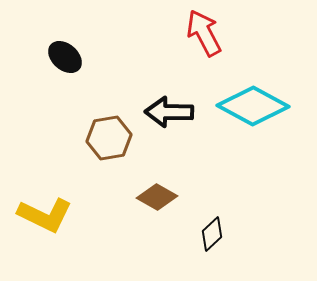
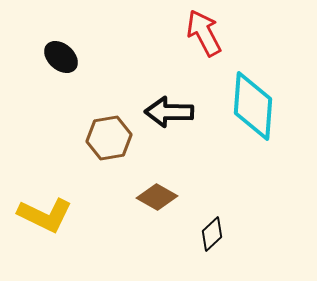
black ellipse: moved 4 px left
cyan diamond: rotated 66 degrees clockwise
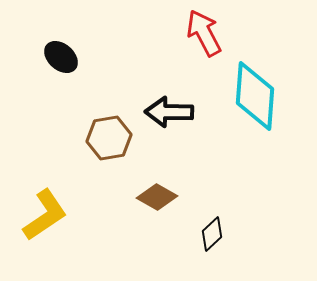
cyan diamond: moved 2 px right, 10 px up
yellow L-shape: rotated 60 degrees counterclockwise
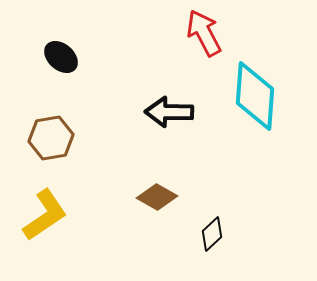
brown hexagon: moved 58 px left
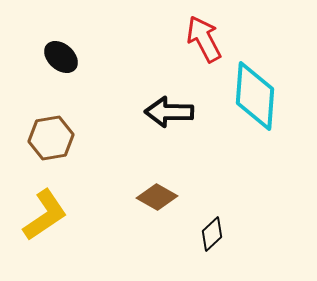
red arrow: moved 6 px down
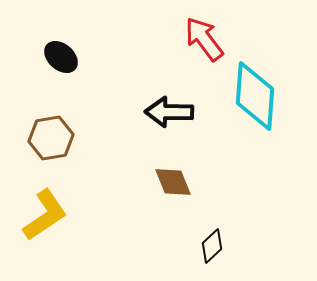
red arrow: rotated 9 degrees counterclockwise
brown diamond: moved 16 px right, 15 px up; rotated 39 degrees clockwise
black diamond: moved 12 px down
